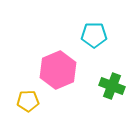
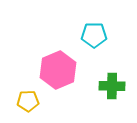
green cross: rotated 20 degrees counterclockwise
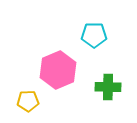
green cross: moved 4 px left, 1 px down
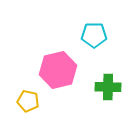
pink hexagon: rotated 9 degrees clockwise
yellow pentagon: rotated 15 degrees clockwise
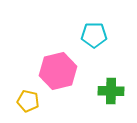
pink hexagon: moved 1 px down
green cross: moved 3 px right, 4 px down
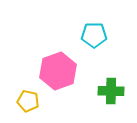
pink hexagon: rotated 6 degrees counterclockwise
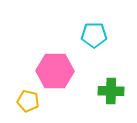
pink hexagon: moved 3 px left; rotated 21 degrees clockwise
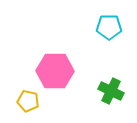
cyan pentagon: moved 15 px right, 8 px up
green cross: rotated 25 degrees clockwise
